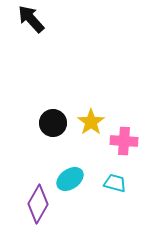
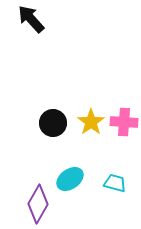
pink cross: moved 19 px up
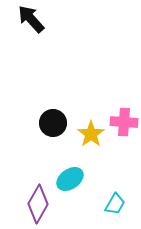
yellow star: moved 12 px down
cyan trapezoid: moved 21 px down; rotated 105 degrees clockwise
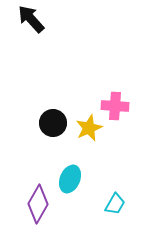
pink cross: moved 9 px left, 16 px up
yellow star: moved 2 px left, 6 px up; rotated 12 degrees clockwise
cyan ellipse: rotated 32 degrees counterclockwise
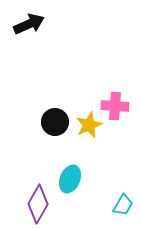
black arrow: moved 2 px left, 5 px down; rotated 108 degrees clockwise
black circle: moved 2 px right, 1 px up
yellow star: moved 3 px up
cyan trapezoid: moved 8 px right, 1 px down
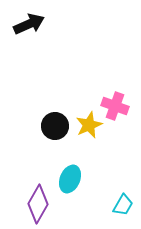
pink cross: rotated 16 degrees clockwise
black circle: moved 4 px down
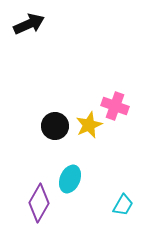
purple diamond: moved 1 px right, 1 px up
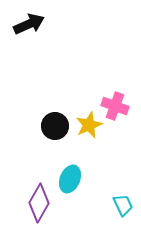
cyan trapezoid: rotated 55 degrees counterclockwise
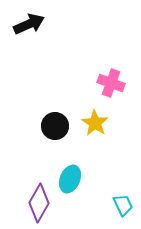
pink cross: moved 4 px left, 23 px up
yellow star: moved 6 px right, 2 px up; rotated 16 degrees counterclockwise
